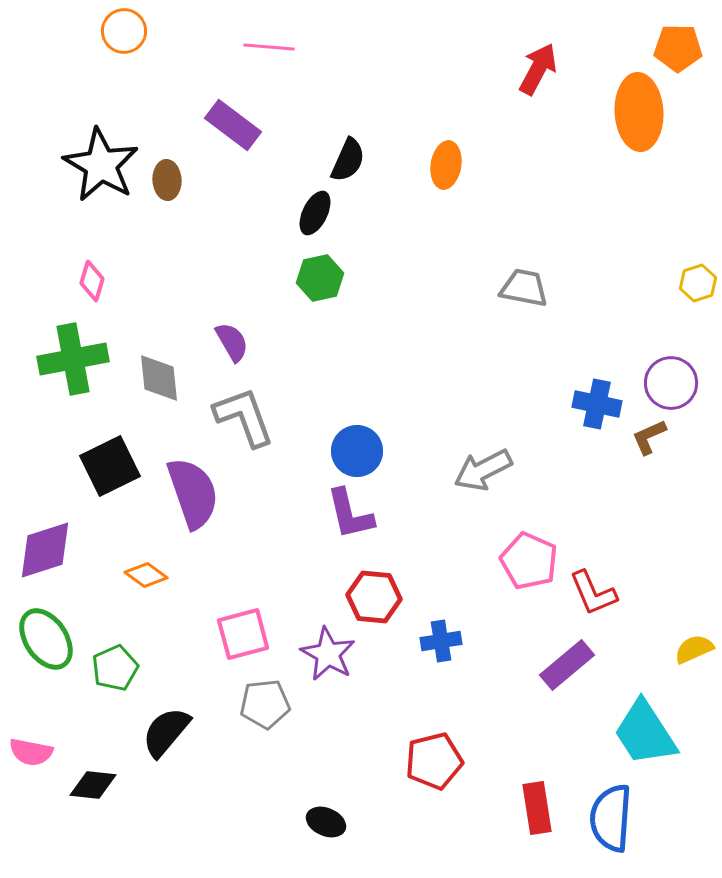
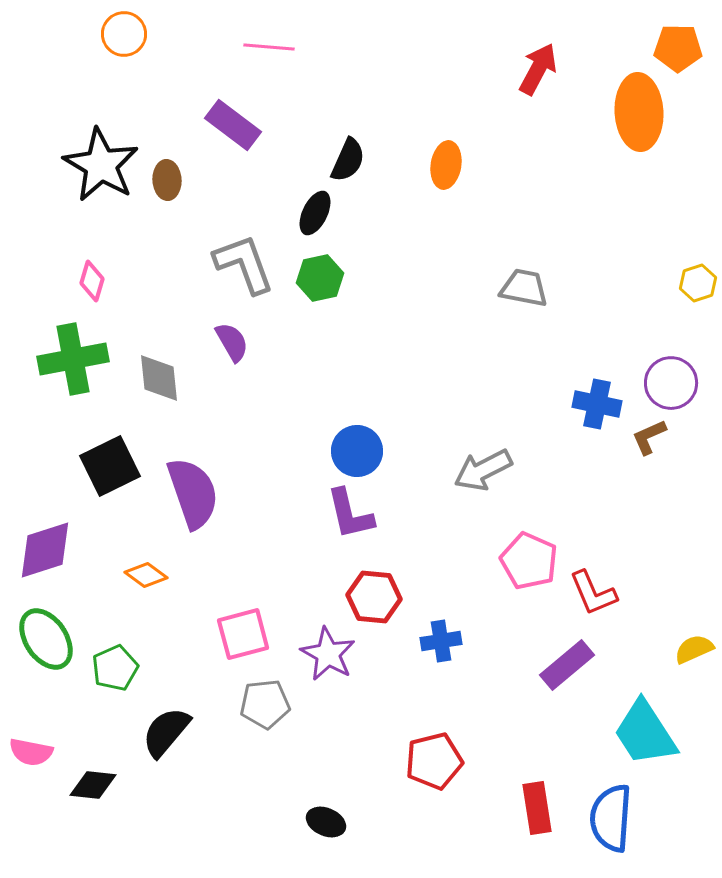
orange circle at (124, 31): moved 3 px down
gray L-shape at (244, 417): moved 153 px up
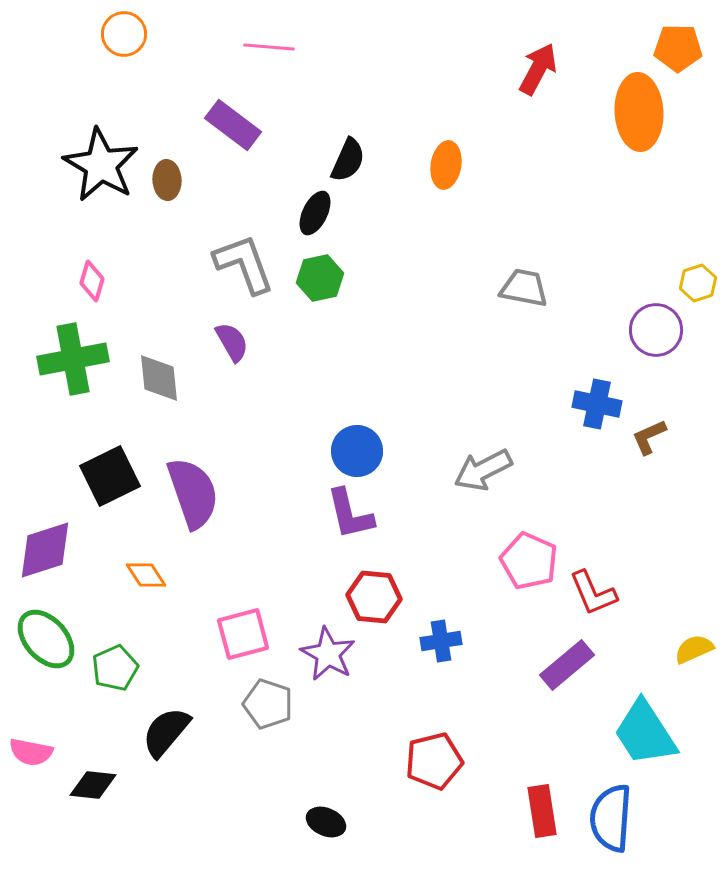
purple circle at (671, 383): moved 15 px left, 53 px up
black square at (110, 466): moved 10 px down
orange diamond at (146, 575): rotated 21 degrees clockwise
green ellipse at (46, 639): rotated 8 degrees counterclockwise
gray pentagon at (265, 704): moved 3 px right; rotated 24 degrees clockwise
red rectangle at (537, 808): moved 5 px right, 3 px down
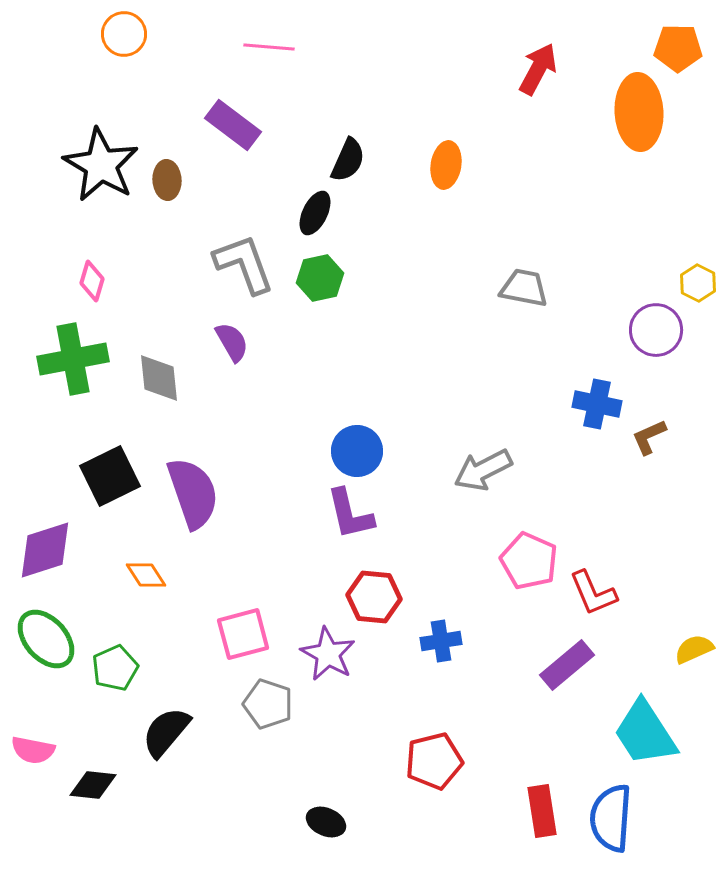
yellow hexagon at (698, 283): rotated 15 degrees counterclockwise
pink semicircle at (31, 752): moved 2 px right, 2 px up
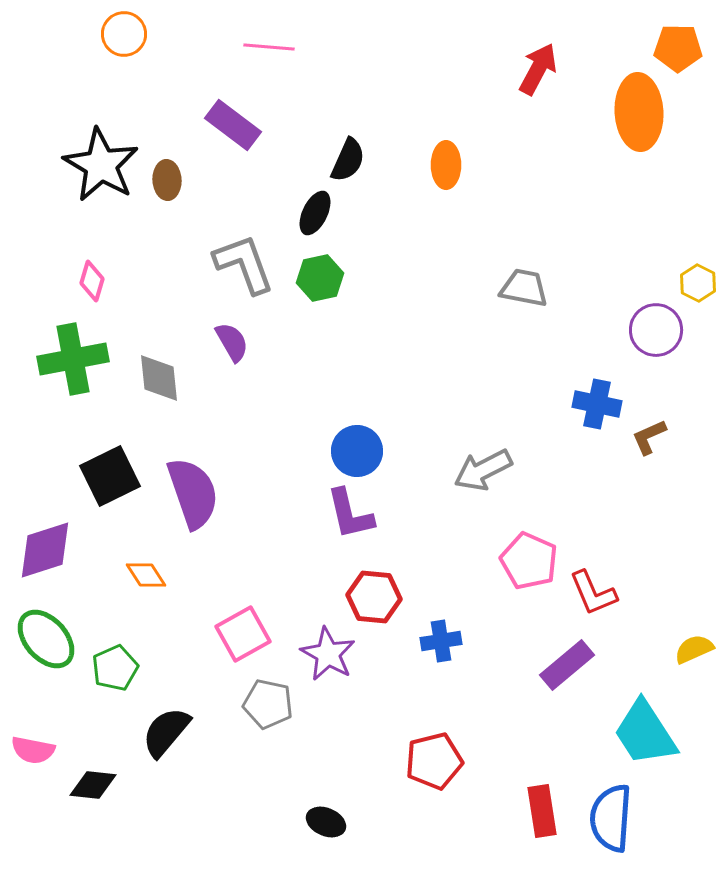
orange ellipse at (446, 165): rotated 9 degrees counterclockwise
pink square at (243, 634): rotated 14 degrees counterclockwise
gray pentagon at (268, 704): rotated 6 degrees counterclockwise
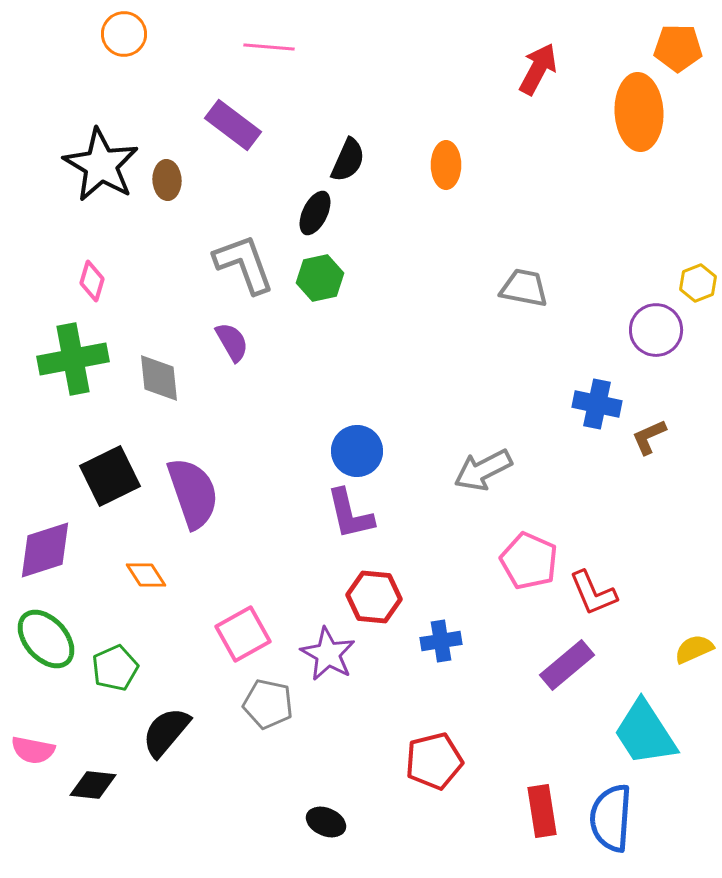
yellow hexagon at (698, 283): rotated 12 degrees clockwise
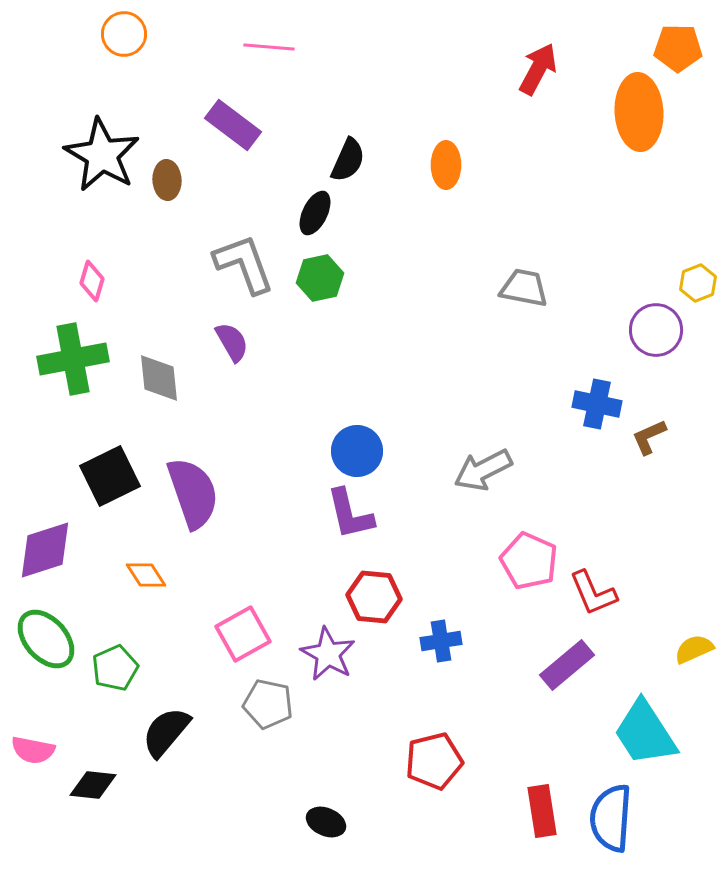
black star at (101, 165): moved 1 px right, 10 px up
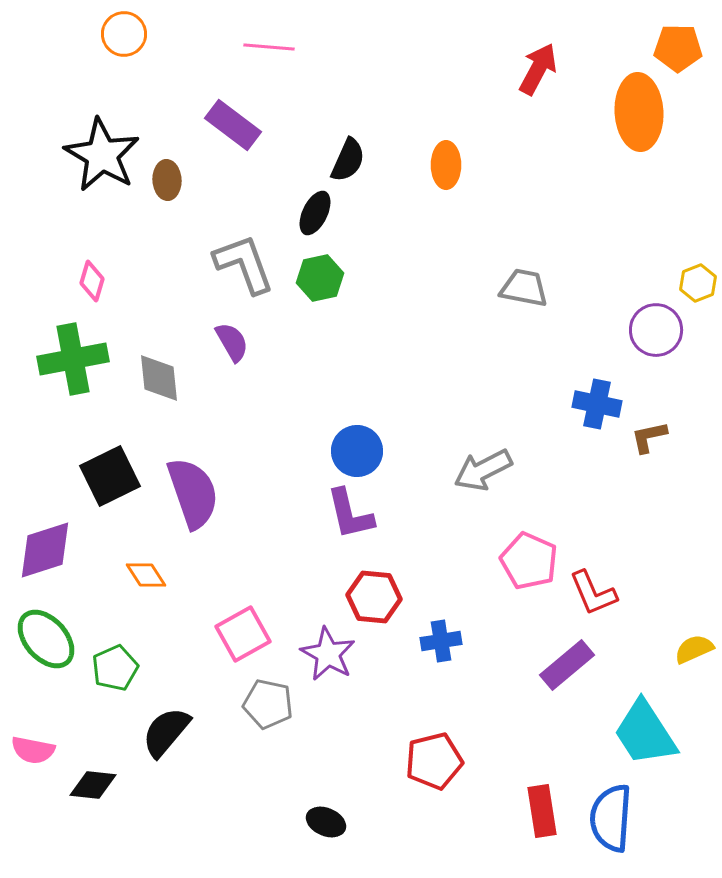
brown L-shape at (649, 437): rotated 12 degrees clockwise
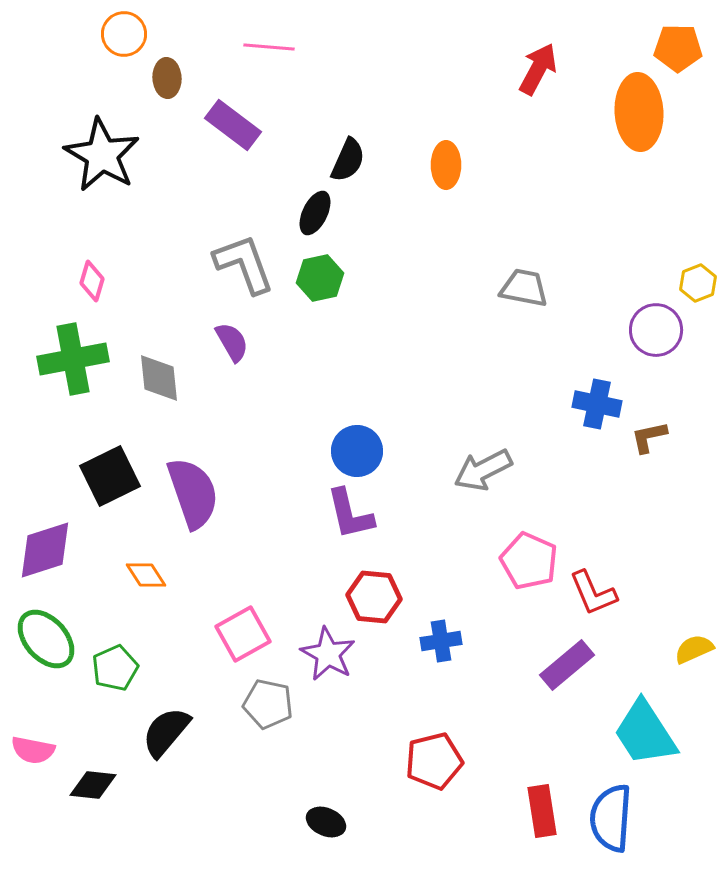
brown ellipse at (167, 180): moved 102 px up
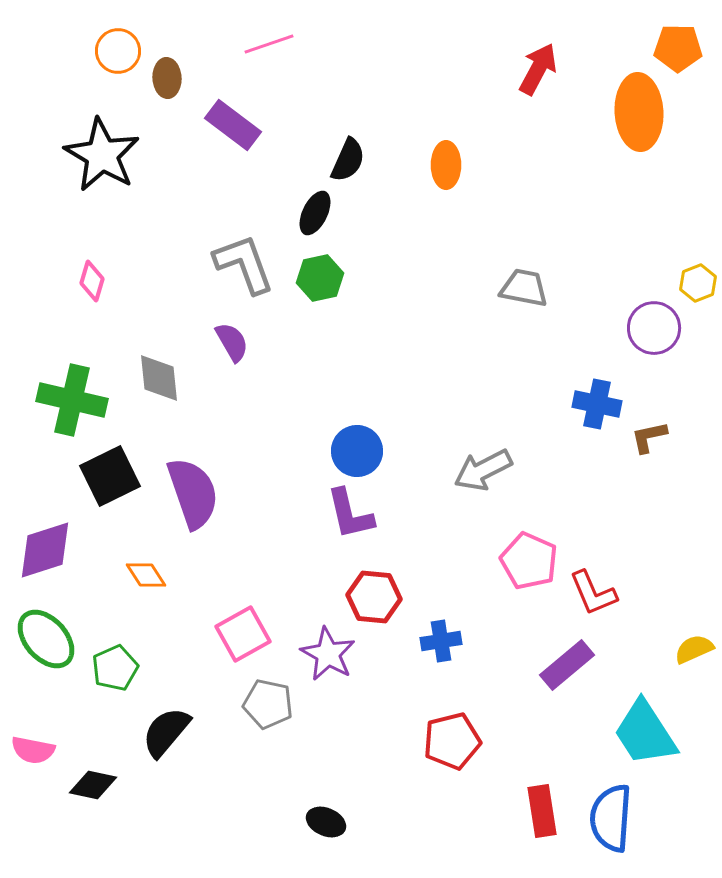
orange circle at (124, 34): moved 6 px left, 17 px down
pink line at (269, 47): moved 3 px up; rotated 24 degrees counterclockwise
purple circle at (656, 330): moved 2 px left, 2 px up
green cross at (73, 359): moved 1 px left, 41 px down; rotated 24 degrees clockwise
red pentagon at (434, 761): moved 18 px right, 20 px up
black diamond at (93, 785): rotated 6 degrees clockwise
